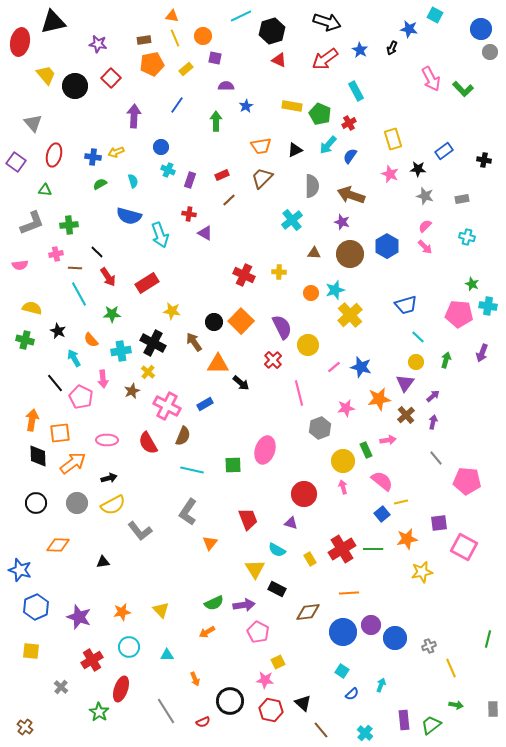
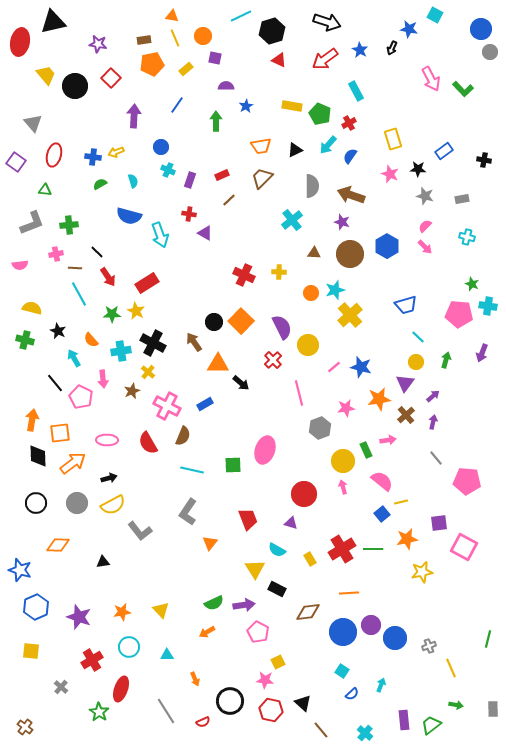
yellow star at (172, 311): moved 36 px left; rotated 18 degrees clockwise
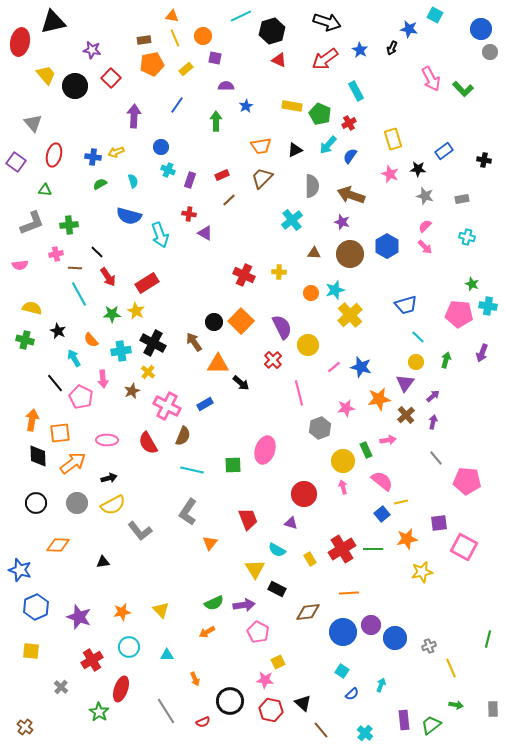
purple star at (98, 44): moved 6 px left, 6 px down
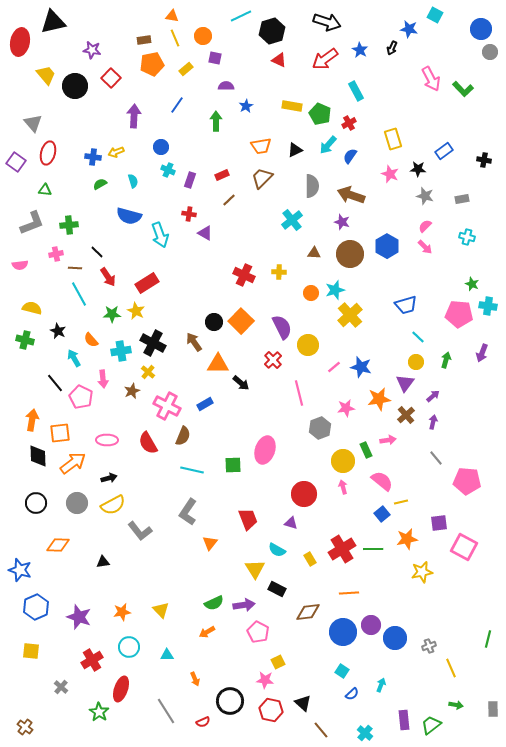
red ellipse at (54, 155): moved 6 px left, 2 px up
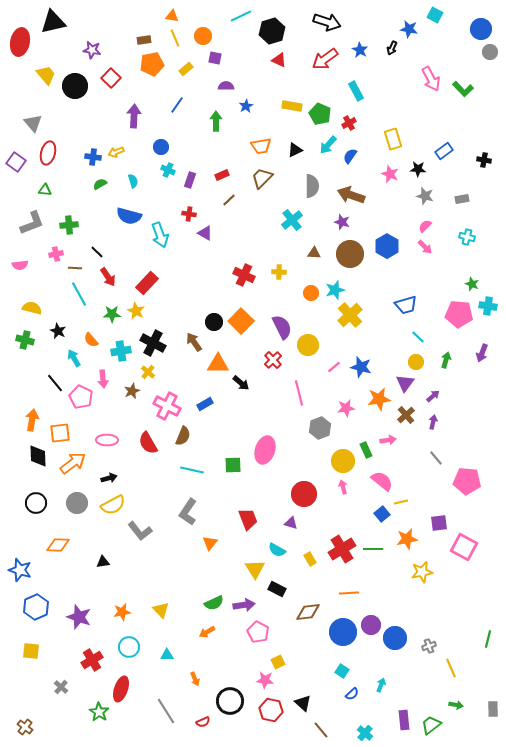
red rectangle at (147, 283): rotated 15 degrees counterclockwise
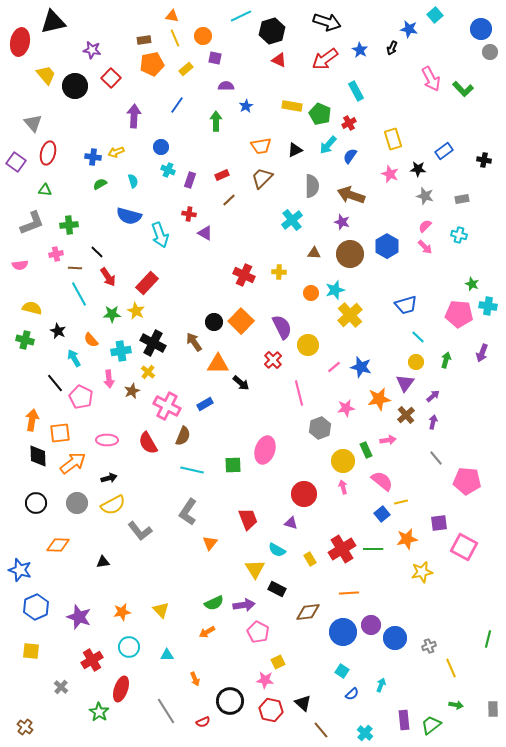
cyan square at (435, 15): rotated 21 degrees clockwise
cyan cross at (467, 237): moved 8 px left, 2 px up
pink arrow at (103, 379): moved 6 px right
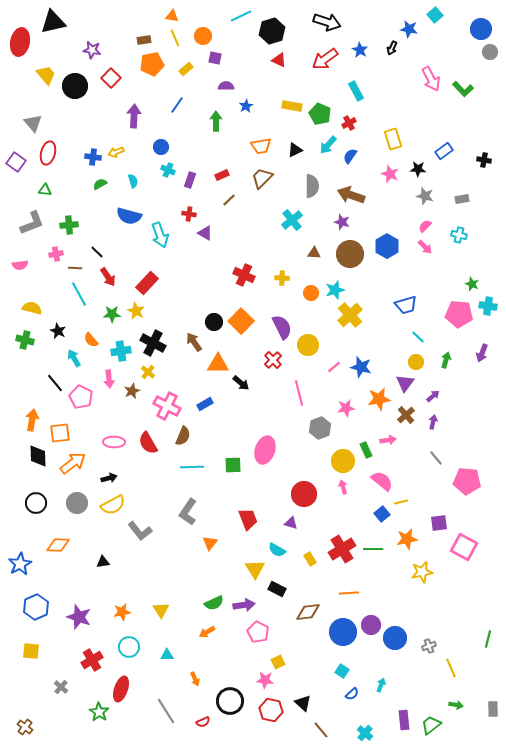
yellow cross at (279, 272): moved 3 px right, 6 px down
pink ellipse at (107, 440): moved 7 px right, 2 px down
cyan line at (192, 470): moved 3 px up; rotated 15 degrees counterclockwise
blue star at (20, 570): moved 6 px up; rotated 25 degrees clockwise
yellow triangle at (161, 610): rotated 12 degrees clockwise
